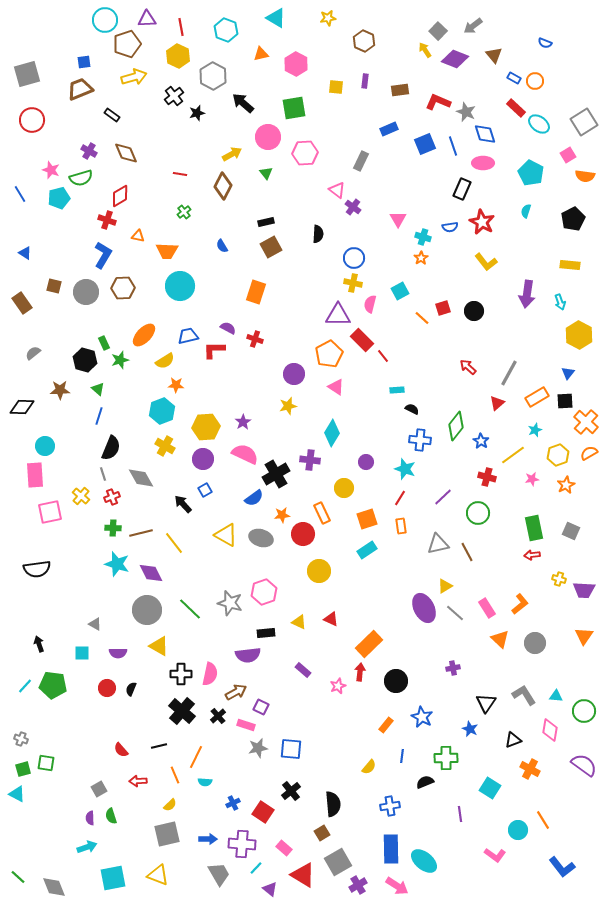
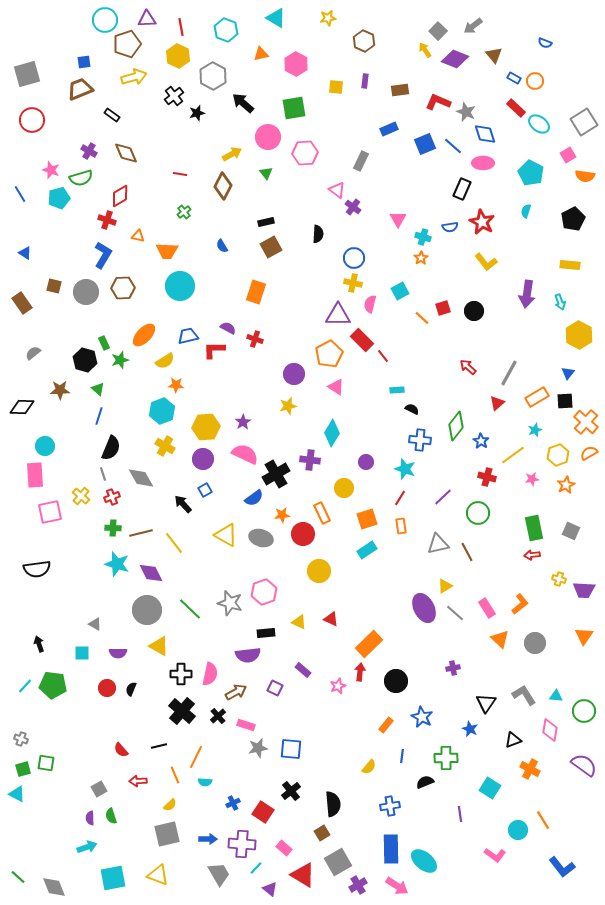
blue line at (453, 146): rotated 30 degrees counterclockwise
purple square at (261, 707): moved 14 px right, 19 px up
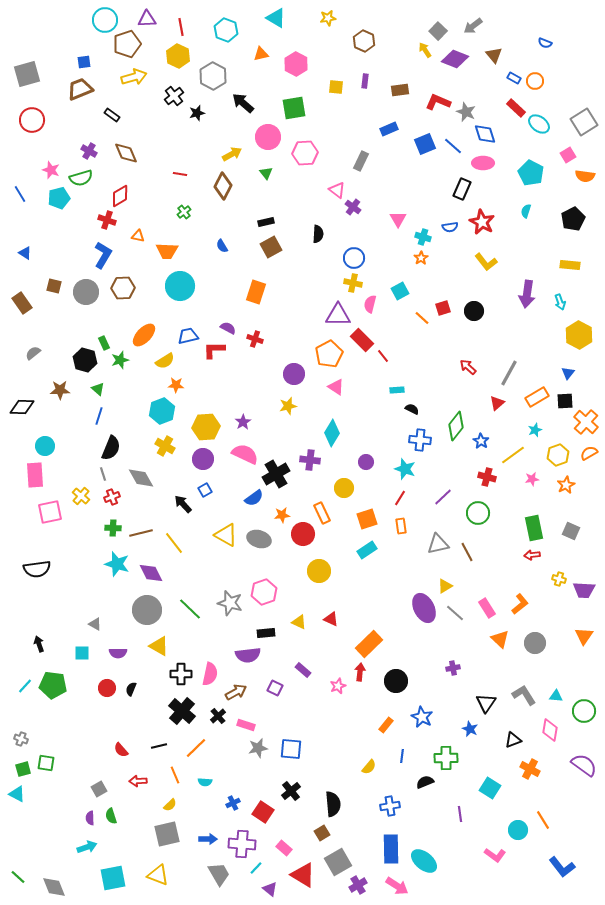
gray ellipse at (261, 538): moved 2 px left, 1 px down
orange line at (196, 757): moved 9 px up; rotated 20 degrees clockwise
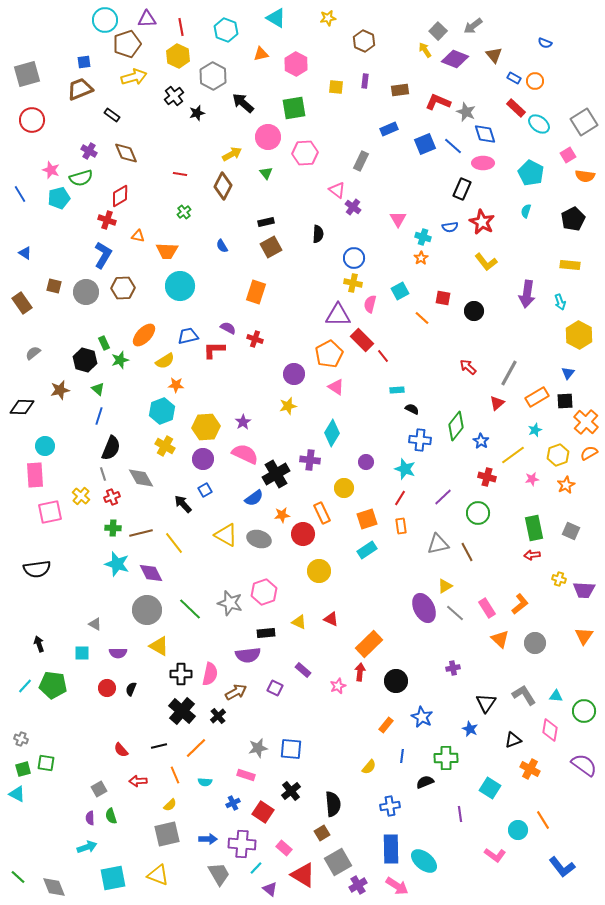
red square at (443, 308): moved 10 px up; rotated 28 degrees clockwise
brown star at (60, 390): rotated 12 degrees counterclockwise
pink rectangle at (246, 725): moved 50 px down
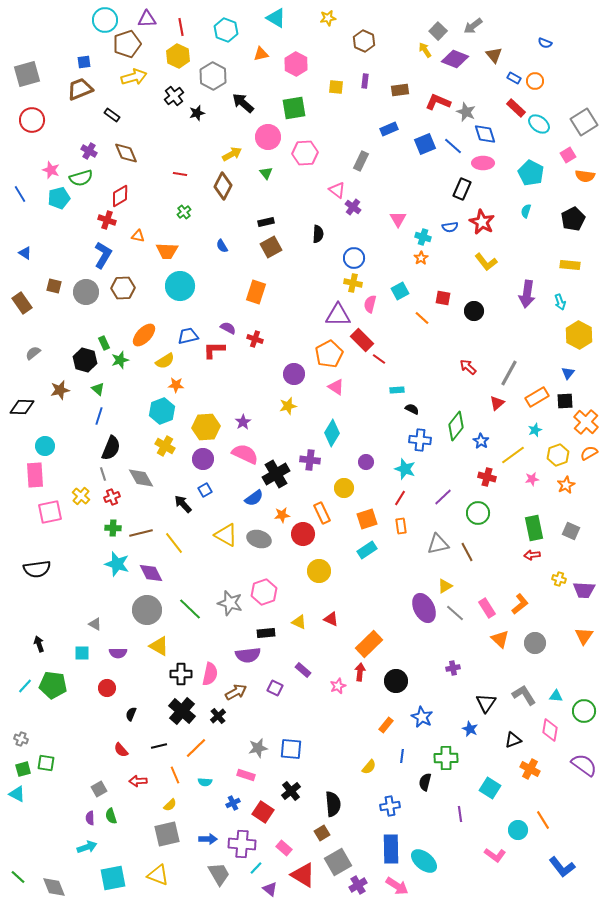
red line at (383, 356): moved 4 px left, 3 px down; rotated 16 degrees counterclockwise
black semicircle at (131, 689): moved 25 px down
black semicircle at (425, 782): rotated 54 degrees counterclockwise
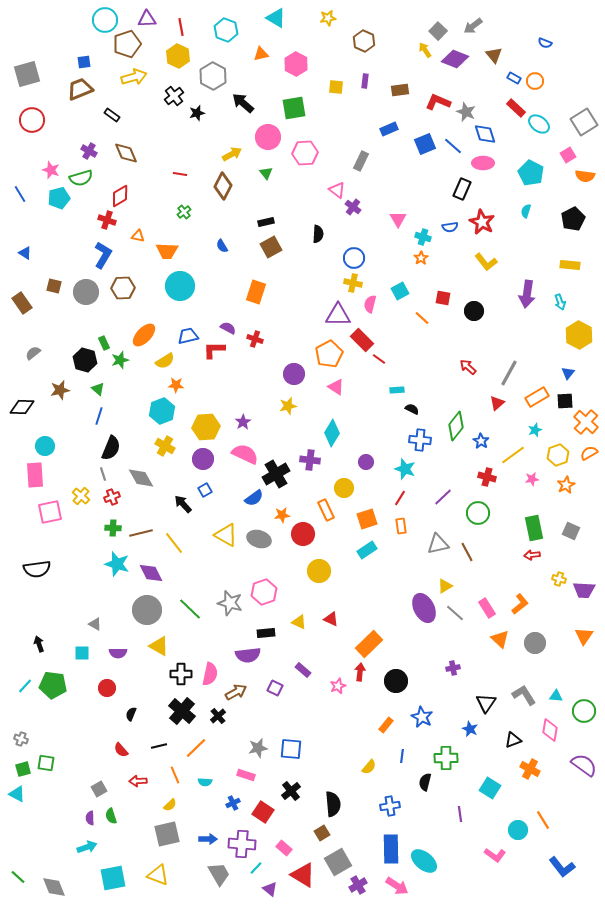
orange rectangle at (322, 513): moved 4 px right, 3 px up
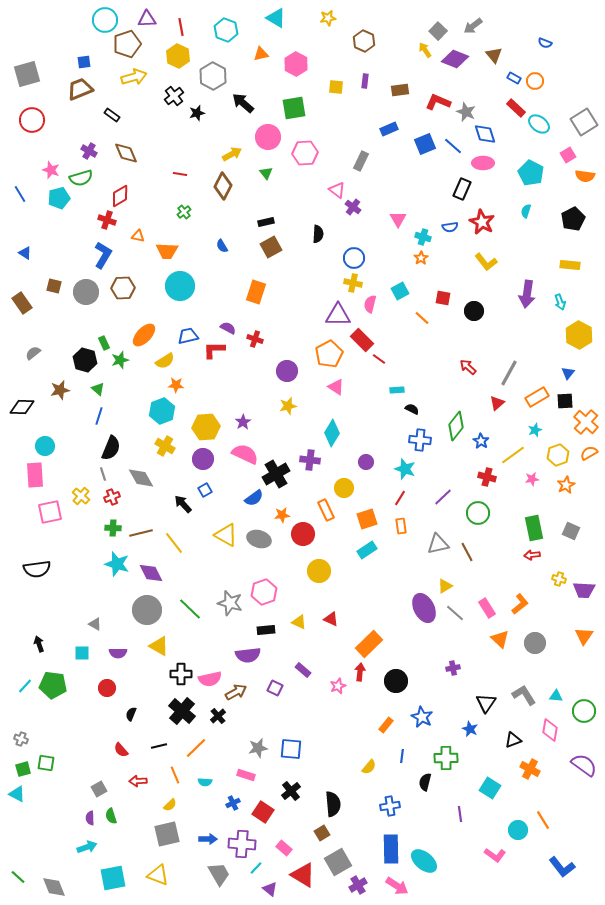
purple circle at (294, 374): moved 7 px left, 3 px up
black rectangle at (266, 633): moved 3 px up
pink semicircle at (210, 674): moved 5 px down; rotated 65 degrees clockwise
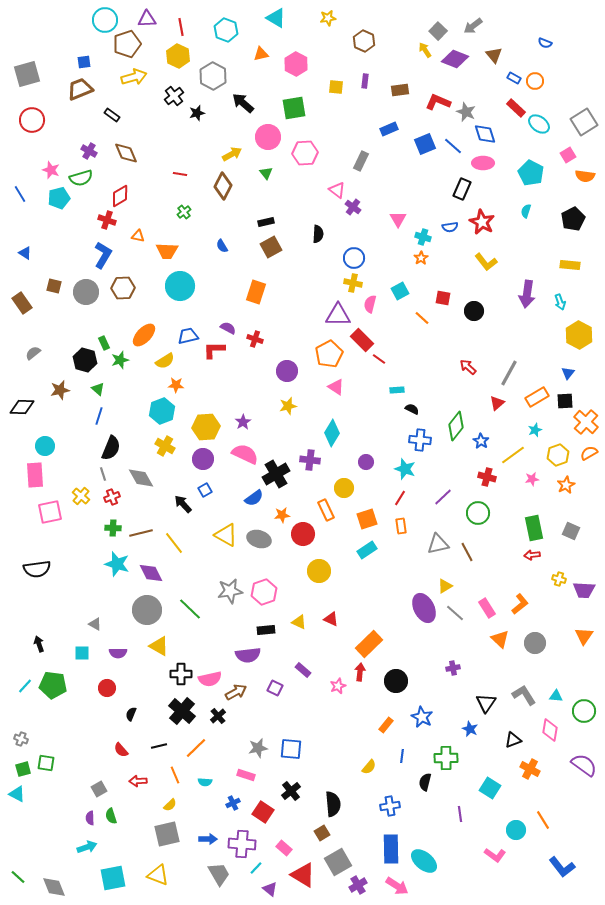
gray star at (230, 603): moved 12 px up; rotated 25 degrees counterclockwise
cyan circle at (518, 830): moved 2 px left
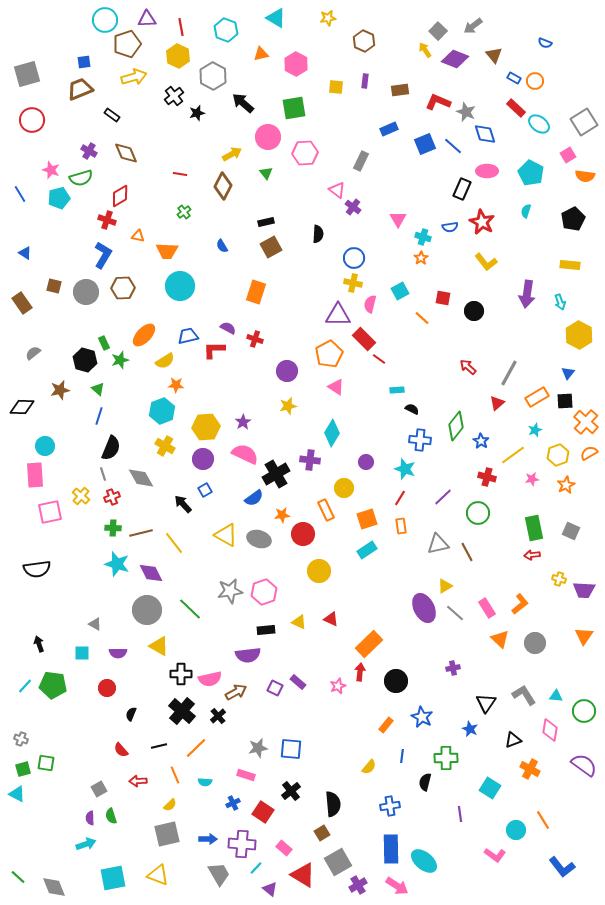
pink ellipse at (483, 163): moved 4 px right, 8 px down
red rectangle at (362, 340): moved 2 px right, 1 px up
purple rectangle at (303, 670): moved 5 px left, 12 px down
cyan arrow at (87, 847): moved 1 px left, 3 px up
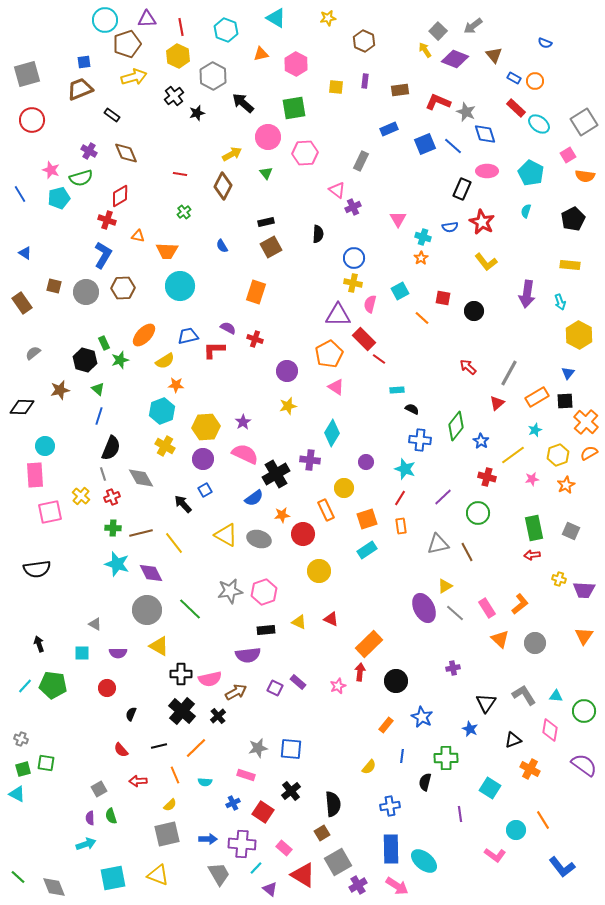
purple cross at (353, 207): rotated 28 degrees clockwise
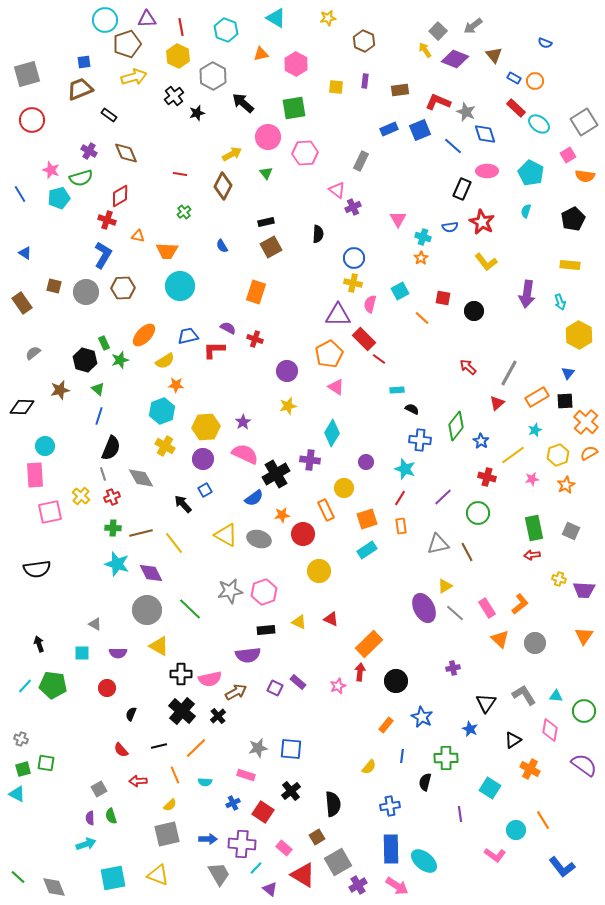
black rectangle at (112, 115): moved 3 px left
blue square at (425, 144): moved 5 px left, 14 px up
black triangle at (513, 740): rotated 12 degrees counterclockwise
brown square at (322, 833): moved 5 px left, 4 px down
